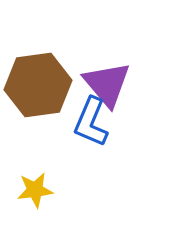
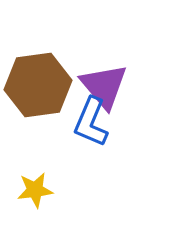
purple triangle: moved 3 px left, 2 px down
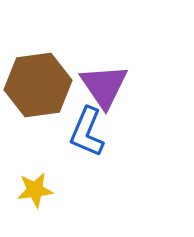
purple triangle: rotated 6 degrees clockwise
blue L-shape: moved 4 px left, 10 px down
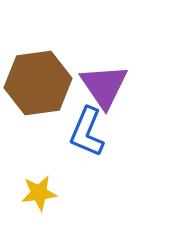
brown hexagon: moved 2 px up
yellow star: moved 4 px right, 3 px down
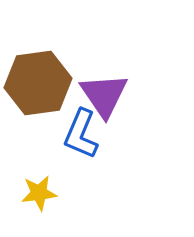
purple triangle: moved 9 px down
blue L-shape: moved 6 px left, 2 px down
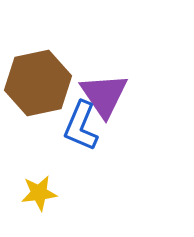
brown hexagon: rotated 4 degrees counterclockwise
blue L-shape: moved 8 px up
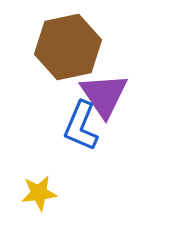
brown hexagon: moved 30 px right, 36 px up
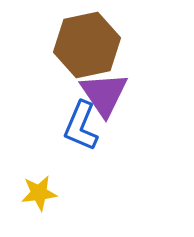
brown hexagon: moved 19 px right, 2 px up
purple triangle: moved 1 px up
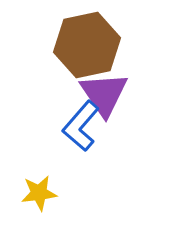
blue L-shape: rotated 18 degrees clockwise
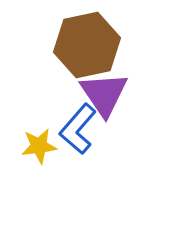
blue L-shape: moved 3 px left, 3 px down
yellow star: moved 47 px up
